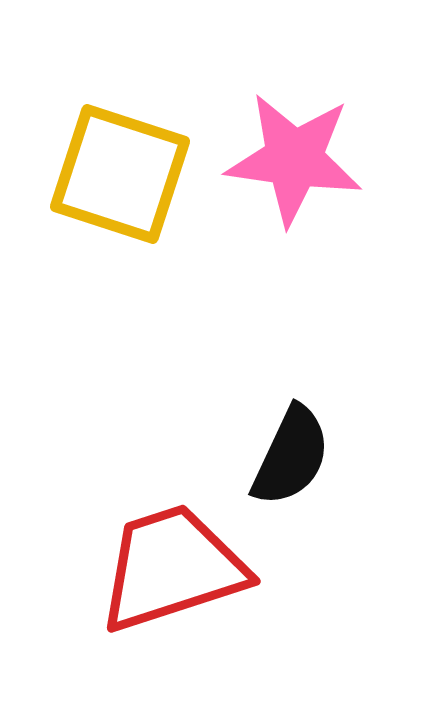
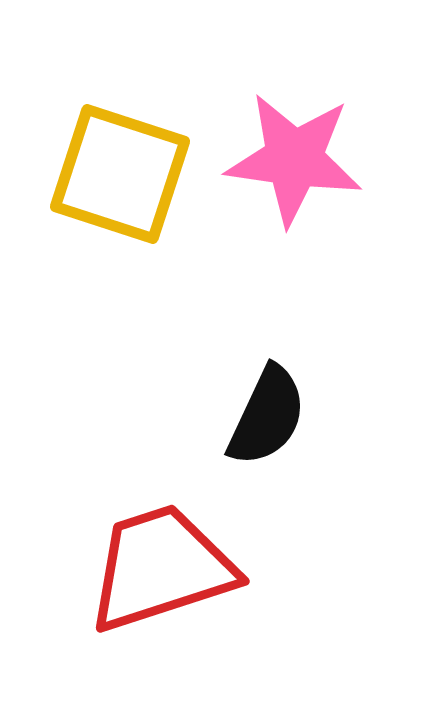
black semicircle: moved 24 px left, 40 px up
red trapezoid: moved 11 px left
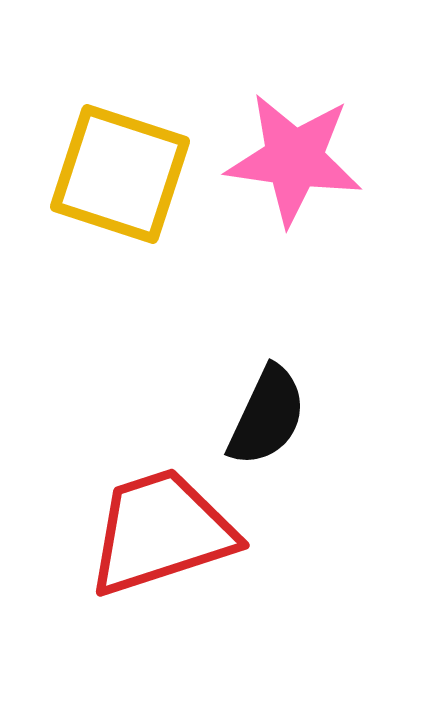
red trapezoid: moved 36 px up
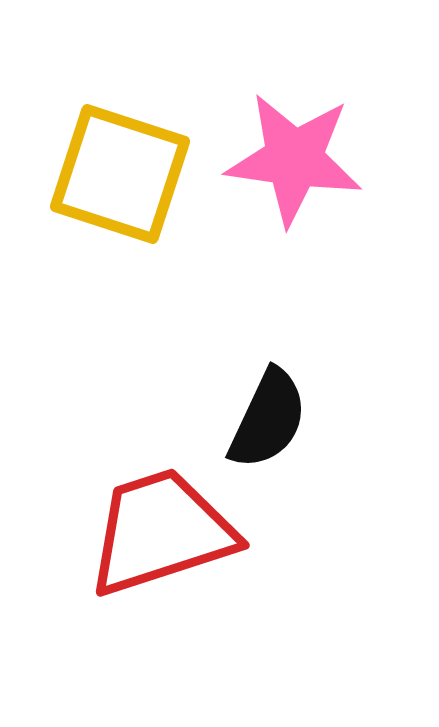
black semicircle: moved 1 px right, 3 px down
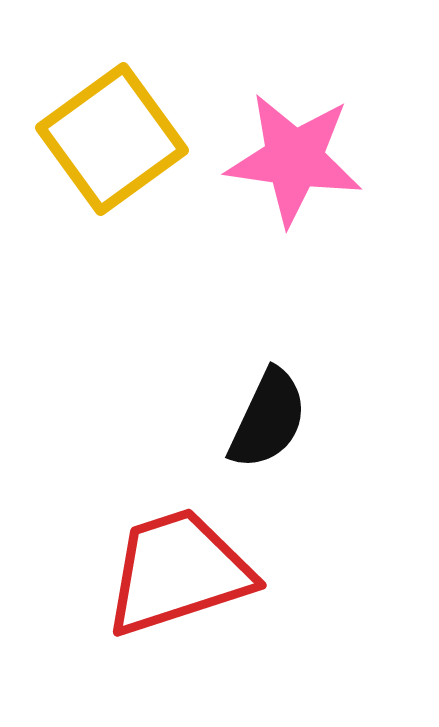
yellow square: moved 8 px left, 35 px up; rotated 36 degrees clockwise
red trapezoid: moved 17 px right, 40 px down
